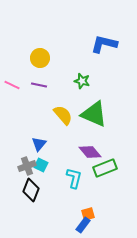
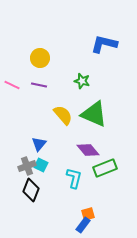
purple diamond: moved 2 px left, 2 px up
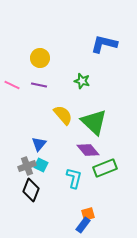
green triangle: moved 8 px down; rotated 20 degrees clockwise
